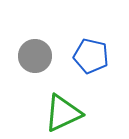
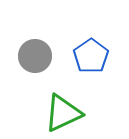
blue pentagon: rotated 24 degrees clockwise
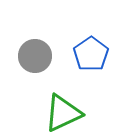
blue pentagon: moved 2 px up
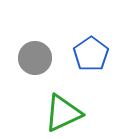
gray circle: moved 2 px down
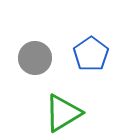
green triangle: rotated 6 degrees counterclockwise
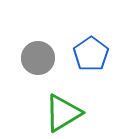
gray circle: moved 3 px right
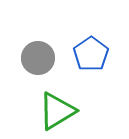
green triangle: moved 6 px left, 2 px up
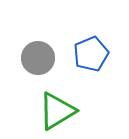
blue pentagon: rotated 12 degrees clockwise
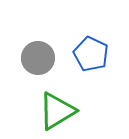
blue pentagon: rotated 24 degrees counterclockwise
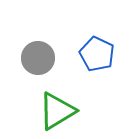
blue pentagon: moved 6 px right
